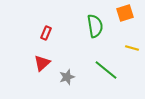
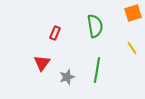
orange square: moved 8 px right
red rectangle: moved 9 px right
yellow line: rotated 40 degrees clockwise
red triangle: rotated 12 degrees counterclockwise
green line: moved 9 px left; rotated 60 degrees clockwise
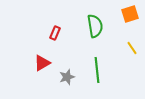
orange square: moved 3 px left, 1 px down
red triangle: rotated 24 degrees clockwise
green line: rotated 15 degrees counterclockwise
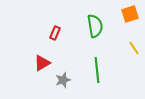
yellow line: moved 2 px right
gray star: moved 4 px left, 3 px down
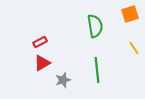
red rectangle: moved 15 px left, 9 px down; rotated 40 degrees clockwise
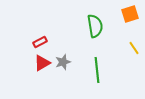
gray star: moved 18 px up
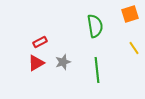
red triangle: moved 6 px left
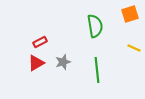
yellow line: rotated 32 degrees counterclockwise
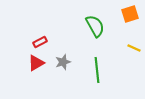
green semicircle: rotated 20 degrees counterclockwise
